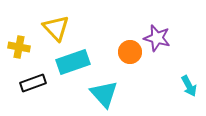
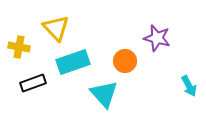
orange circle: moved 5 px left, 9 px down
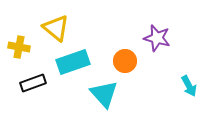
yellow triangle: rotated 8 degrees counterclockwise
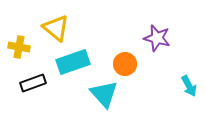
orange circle: moved 3 px down
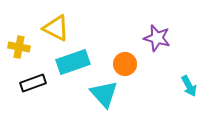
yellow triangle: rotated 12 degrees counterclockwise
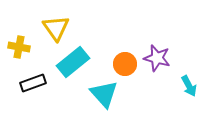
yellow triangle: rotated 28 degrees clockwise
purple star: moved 20 px down
cyan rectangle: rotated 20 degrees counterclockwise
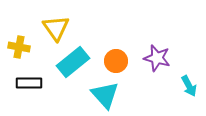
orange circle: moved 9 px left, 3 px up
black rectangle: moved 4 px left; rotated 20 degrees clockwise
cyan triangle: moved 1 px right, 1 px down
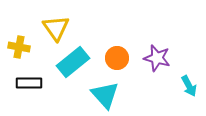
orange circle: moved 1 px right, 3 px up
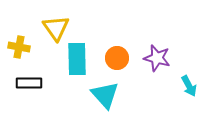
cyan rectangle: moved 4 px right, 3 px up; rotated 52 degrees counterclockwise
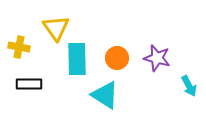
black rectangle: moved 1 px down
cyan triangle: rotated 16 degrees counterclockwise
